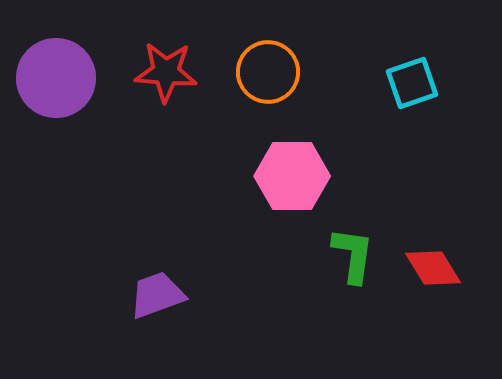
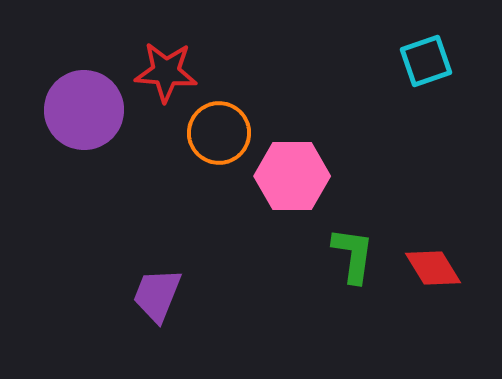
orange circle: moved 49 px left, 61 px down
purple circle: moved 28 px right, 32 px down
cyan square: moved 14 px right, 22 px up
purple trapezoid: rotated 48 degrees counterclockwise
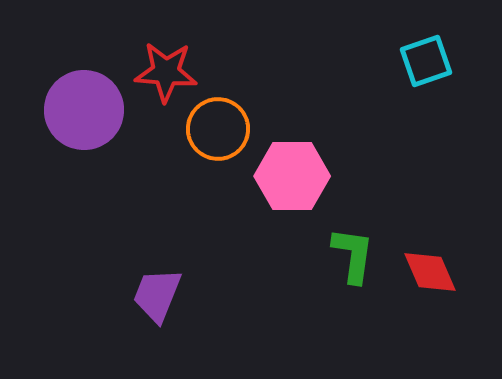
orange circle: moved 1 px left, 4 px up
red diamond: moved 3 px left, 4 px down; rotated 8 degrees clockwise
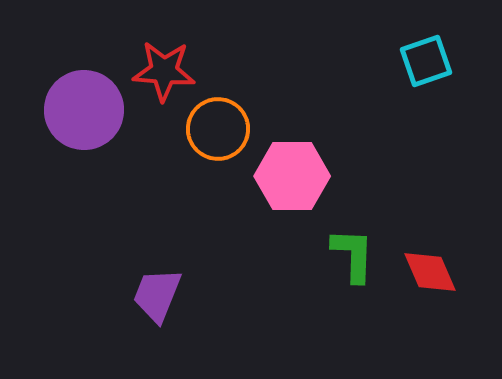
red star: moved 2 px left, 1 px up
green L-shape: rotated 6 degrees counterclockwise
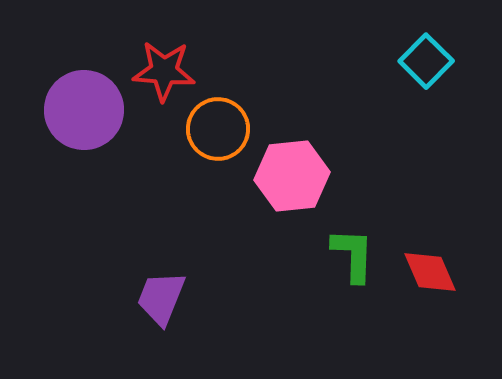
cyan square: rotated 26 degrees counterclockwise
pink hexagon: rotated 6 degrees counterclockwise
purple trapezoid: moved 4 px right, 3 px down
